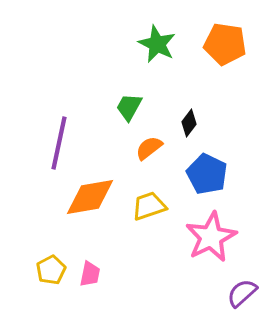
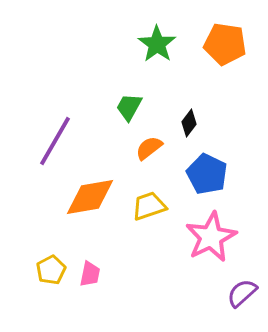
green star: rotated 9 degrees clockwise
purple line: moved 4 px left, 2 px up; rotated 18 degrees clockwise
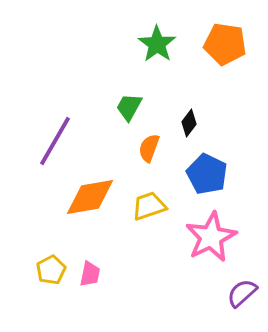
orange semicircle: rotated 32 degrees counterclockwise
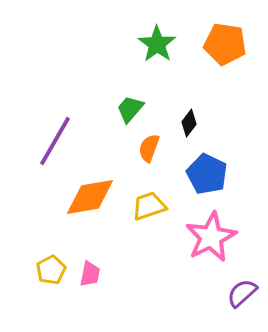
green trapezoid: moved 1 px right, 2 px down; rotated 12 degrees clockwise
